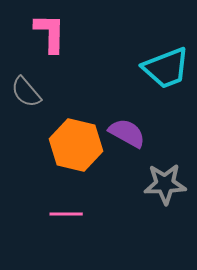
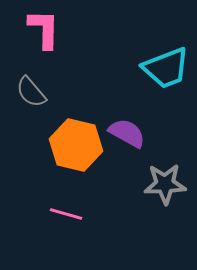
pink L-shape: moved 6 px left, 4 px up
gray semicircle: moved 5 px right
pink line: rotated 16 degrees clockwise
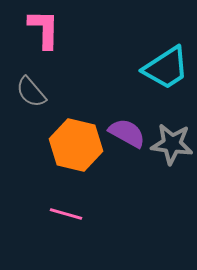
cyan trapezoid: rotated 12 degrees counterclockwise
gray star: moved 7 px right, 40 px up; rotated 9 degrees clockwise
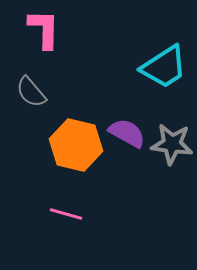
cyan trapezoid: moved 2 px left, 1 px up
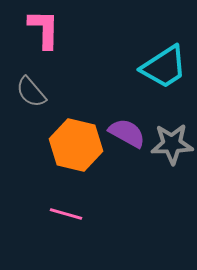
gray star: rotated 9 degrees counterclockwise
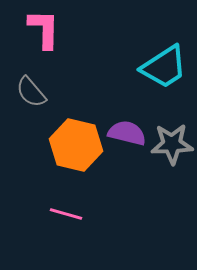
purple semicircle: rotated 15 degrees counterclockwise
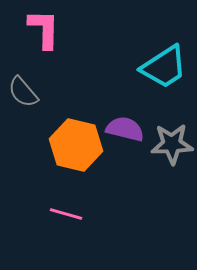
gray semicircle: moved 8 px left
purple semicircle: moved 2 px left, 4 px up
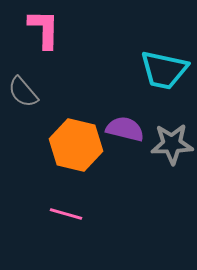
cyan trapezoid: moved 3 px down; rotated 45 degrees clockwise
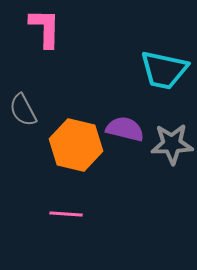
pink L-shape: moved 1 px right, 1 px up
gray semicircle: moved 18 px down; rotated 12 degrees clockwise
pink line: rotated 12 degrees counterclockwise
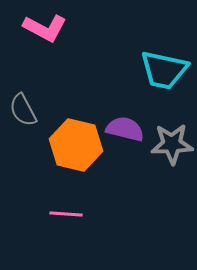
pink L-shape: rotated 117 degrees clockwise
